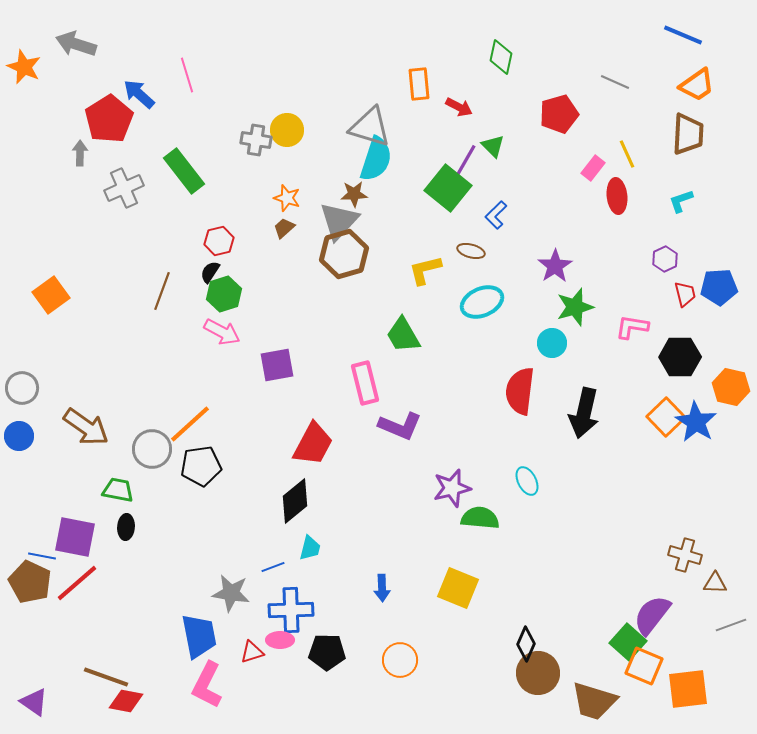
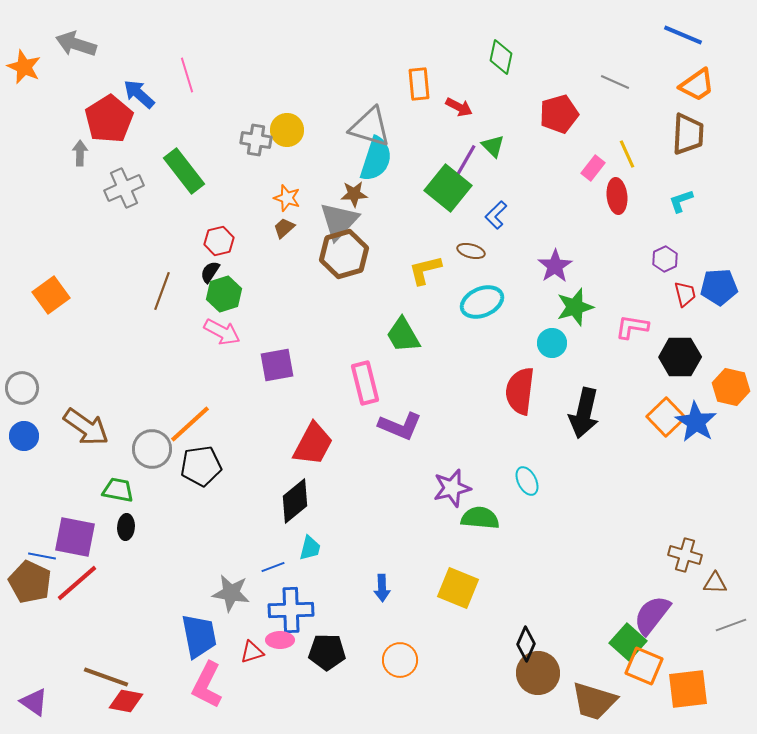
blue circle at (19, 436): moved 5 px right
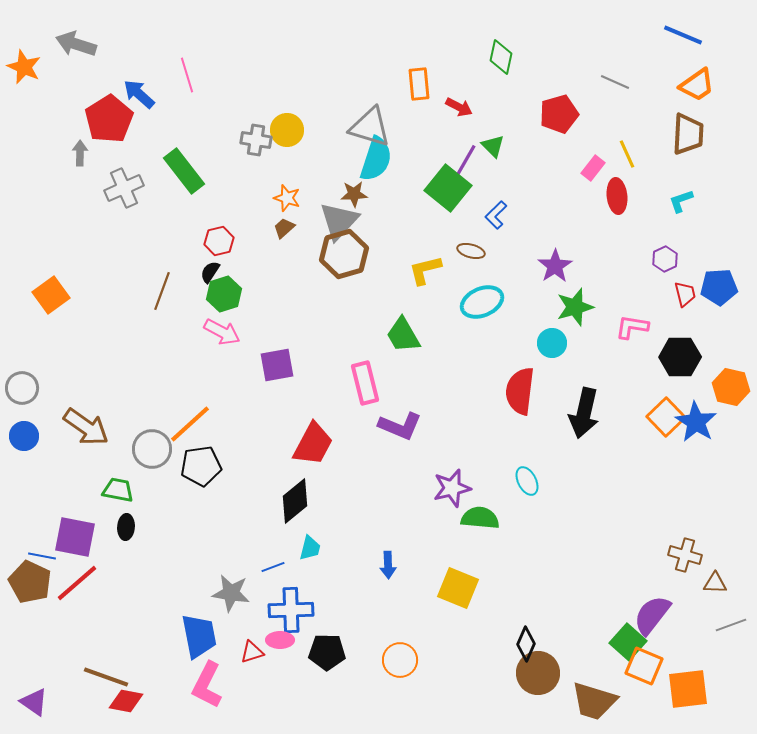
blue arrow at (382, 588): moved 6 px right, 23 px up
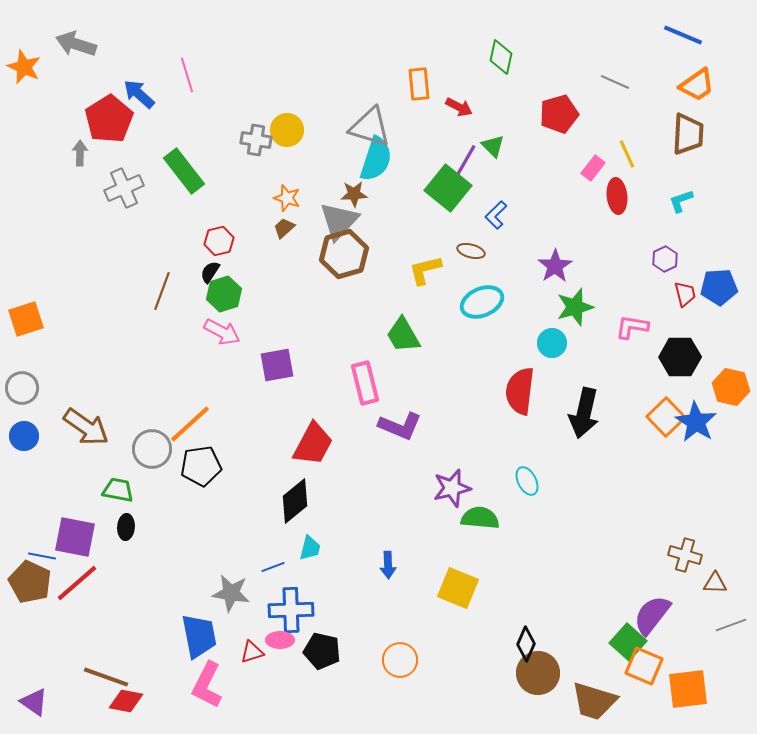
orange square at (51, 295): moved 25 px left, 24 px down; rotated 18 degrees clockwise
black pentagon at (327, 652): moved 5 px left, 1 px up; rotated 12 degrees clockwise
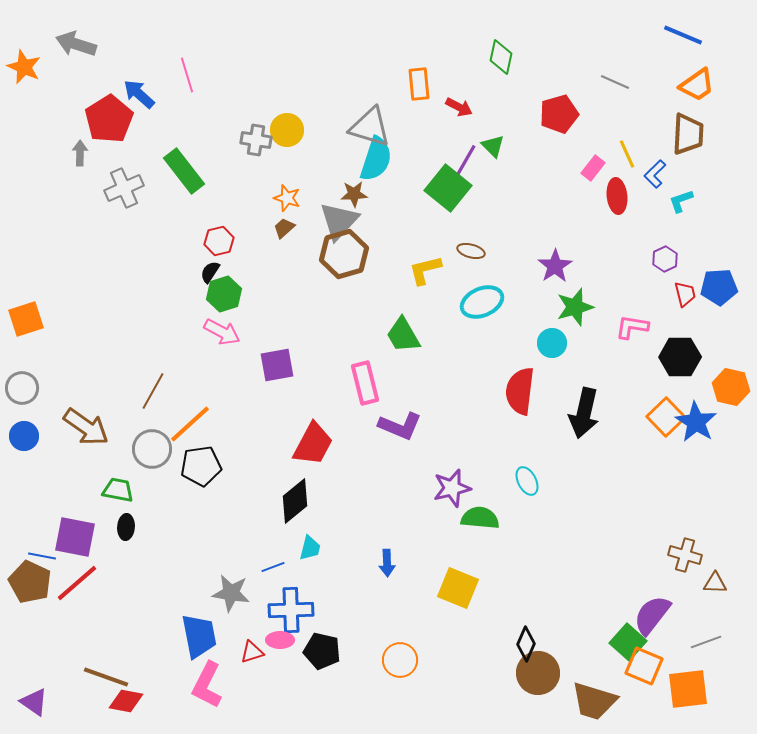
blue L-shape at (496, 215): moved 159 px right, 41 px up
brown line at (162, 291): moved 9 px left, 100 px down; rotated 9 degrees clockwise
blue arrow at (388, 565): moved 1 px left, 2 px up
gray line at (731, 625): moved 25 px left, 17 px down
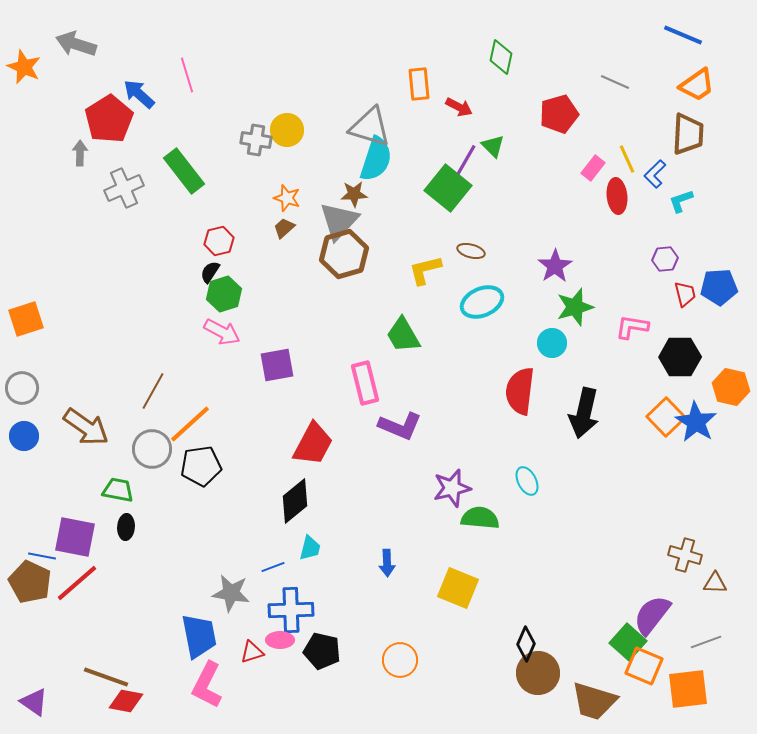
yellow line at (627, 154): moved 5 px down
purple hexagon at (665, 259): rotated 20 degrees clockwise
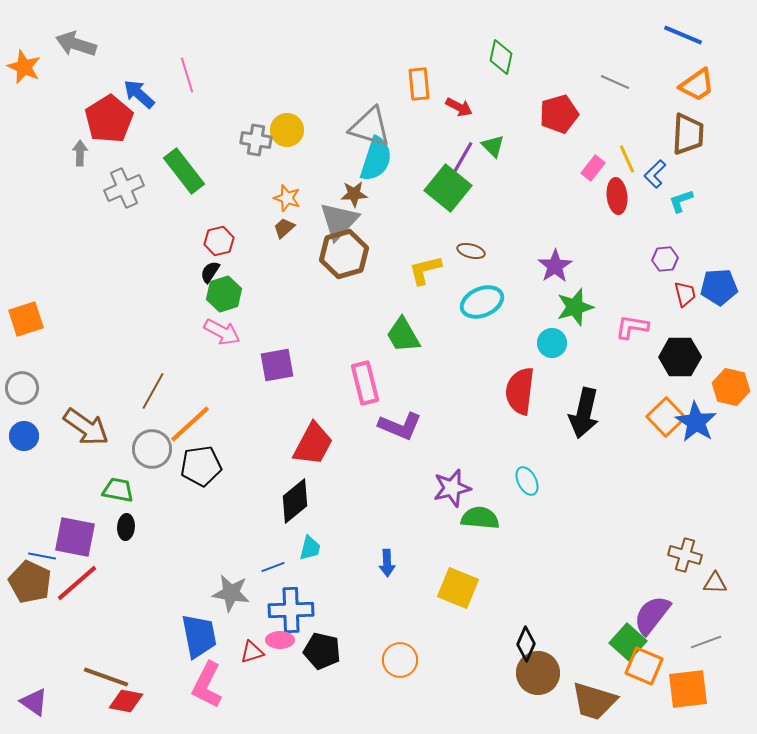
purple line at (466, 160): moved 3 px left, 3 px up
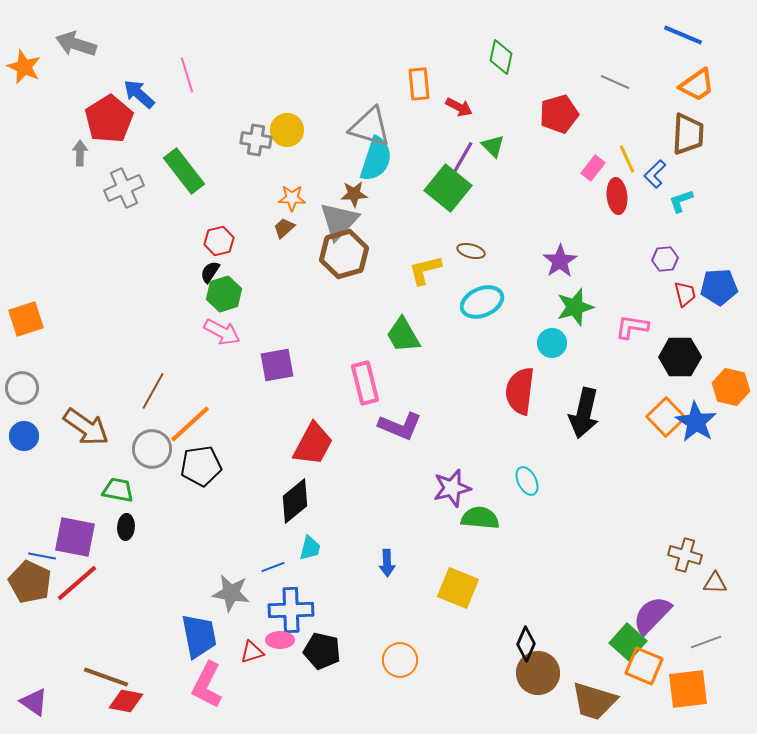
orange star at (287, 198): moved 5 px right; rotated 16 degrees counterclockwise
purple star at (555, 266): moved 5 px right, 5 px up
purple semicircle at (652, 615): rotated 6 degrees clockwise
